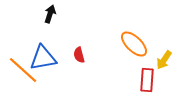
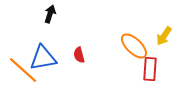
orange ellipse: moved 2 px down
yellow arrow: moved 24 px up
red rectangle: moved 3 px right, 11 px up
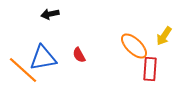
black arrow: rotated 120 degrees counterclockwise
red semicircle: rotated 14 degrees counterclockwise
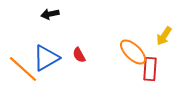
orange ellipse: moved 1 px left, 6 px down
blue triangle: moved 3 px right; rotated 20 degrees counterclockwise
orange line: moved 1 px up
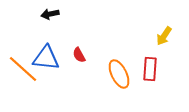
orange ellipse: moved 14 px left, 22 px down; rotated 20 degrees clockwise
blue triangle: rotated 36 degrees clockwise
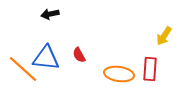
orange ellipse: rotated 56 degrees counterclockwise
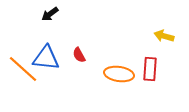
black arrow: rotated 24 degrees counterclockwise
yellow arrow: rotated 72 degrees clockwise
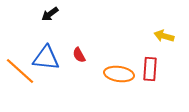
orange line: moved 3 px left, 2 px down
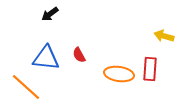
orange line: moved 6 px right, 16 px down
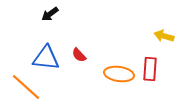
red semicircle: rotated 14 degrees counterclockwise
